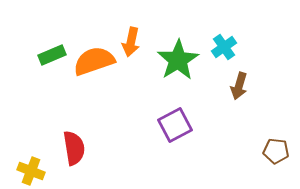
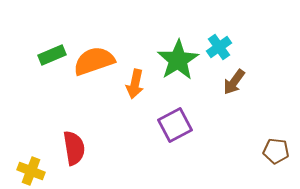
orange arrow: moved 4 px right, 42 px down
cyan cross: moved 5 px left
brown arrow: moved 5 px left, 4 px up; rotated 20 degrees clockwise
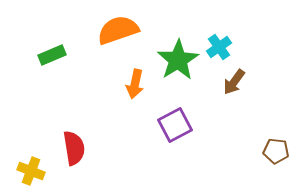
orange semicircle: moved 24 px right, 31 px up
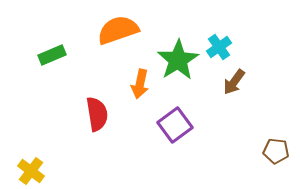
orange arrow: moved 5 px right
purple square: rotated 8 degrees counterclockwise
red semicircle: moved 23 px right, 34 px up
yellow cross: rotated 16 degrees clockwise
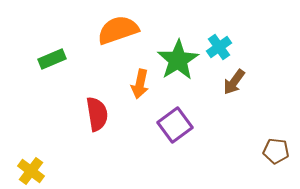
green rectangle: moved 4 px down
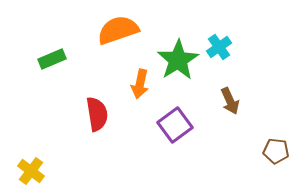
brown arrow: moved 4 px left, 19 px down; rotated 60 degrees counterclockwise
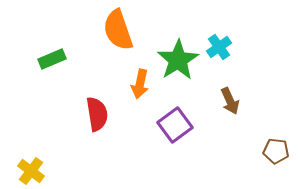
orange semicircle: rotated 90 degrees counterclockwise
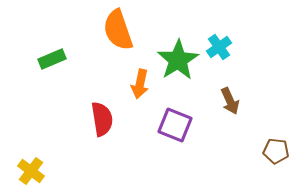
red semicircle: moved 5 px right, 5 px down
purple square: rotated 32 degrees counterclockwise
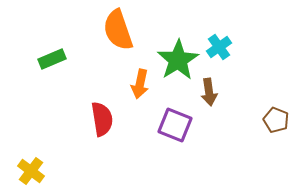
brown arrow: moved 21 px left, 9 px up; rotated 16 degrees clockwise
brown pentagon: moved 31 px up; rotated 15 degrees clockwise
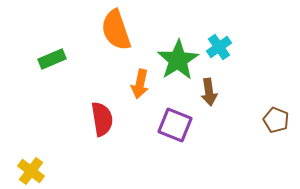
orange semicircle: moved 2 px left
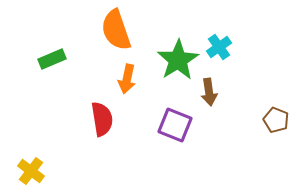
orange arrow: moved 13 px left, 5 px up
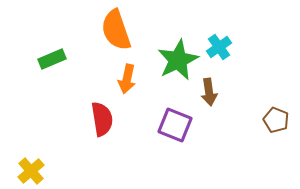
green star: rotated 6 degrees clockwise
yellow cross: rotated 12 degrees clockwise
